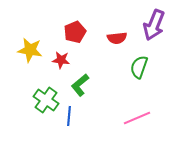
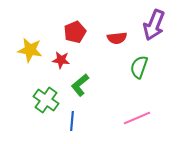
blue line: moved 3 px right, 5 px down
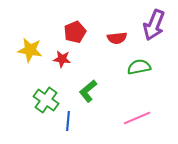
red star: moved 1 px right, 1 px up
green semicircle: rotated 60 degrees clockwise
green L-shape: moved 8 px right, 6 px down
blue line: moved 4 px left
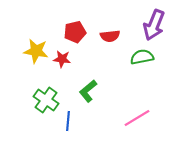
red pentagon: rotated 10 degrees clockwise
red semicircle: moved 7 px left, 2 px up
yellow star: moved 6 px right, 1 px down
green semicircle: moved 3 px right, 10 px up
pink line: rotated 8 degrees counterclockwise
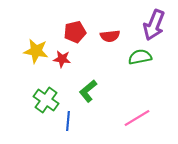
green semicircle: moved 2 px left
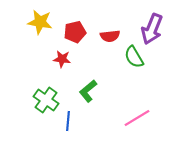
purple arrow: moved 2 px left, 4 px down
yellow star: moved 4 px right, 29 px up
green semicircle: moved 6 px left; rotated 110 degrees counterclockwise
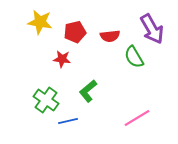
purple arrow: rotated 52 degrees counterclockwise
blue line: rotated 72 degrees clockwise
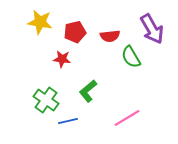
green semicircle: moved 3 px left
pink line: moved 10 px left
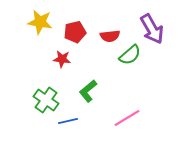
green semicircle: moved 1 px left, 2 px up; rotated 100 degrees counterclockwise
